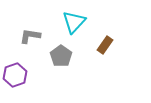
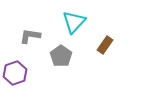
purple hexagon: moved 2 px up
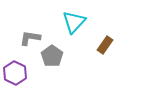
gray L-shape: moved 2 px down
gray pentagon: moved 9 px left
purple hexagon: rotated 15 degrees counterclockwise
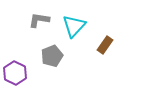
cyan triangle: moved 4 px down
gray L-shape: moved 9 px right, 18 px up
gray pentagon: rotated 15 degrees clockwise
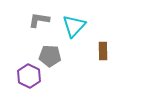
brown rectangle: moved 2 px left, 6 px down; rotated 36 degrees counterclockwise
gray pentagon: moved 2 px left; rotated 25 degrees clockwise
purple hexagon: moved 14 px right, 3 px down
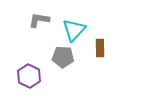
cyan triangle: moved 4 px down
brown rectangle: moved 3 px left, 3 px up
gray pentagon: moved 13 px right, 1 px down
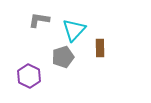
gray pentagon: rotated 20 degrees counterclockwise
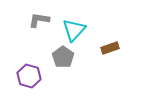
brown rectangle: moved 10 px right; rotated 72 degrees clockwise
gray pentagon: rotated 20 degrees counterclockwise
purple hexagon: rotated 10 degrees counterclockwise
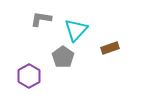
gray L-shape: moved 2 px right, 1 px up
cyan triangle: moved 2 px right
purple hexagon: rotated 15 degrees clockwise
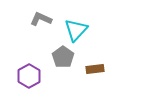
gray L-shape: rotated 15 degrees clockwise
brown rectangle: moved 15 px left, 21 px down; rotated 12 degrees clockwise
